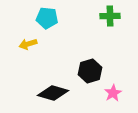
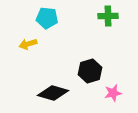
green cross: moved 2 px left
pink star: rotated 18 degrees clockwise
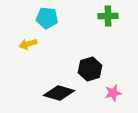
black hexagon: moved 2 px up
black diamond: moved 6 px right
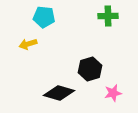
cyan pentagon: moved 3 px left, 1 px up
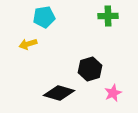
cyan pentagon: rotated 15 degrees counterclockwise
pink star: rotated 12 degrees counterclockwise
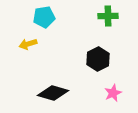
black hexagon: moved 8 px right, 10 px up; rotated 10 degrees counterclockwise
black diamond: moved 6 px left
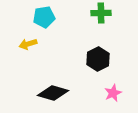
green cross: moved 7 px left, 3 px up
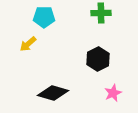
cyan pentagon: rotated 10 degrees clockwise
yellow arrow: rotated 24 degrees counterclockwise
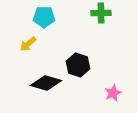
black hexagon: moved 20 px left, 6 px down; rotated 15 degrees counterclockwise
black diamond: moved 7 px left, 10 px up
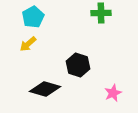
cyan pentagon: moved 11 px left; rotated 30 degrees counterclockwise
black diamond: moved 1 px left, 6 px down
